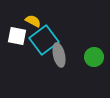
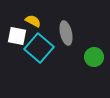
cyan square: moved 5 px left, 8 px down; rotated 12 degrees counterclockwise
gray ellipse: moved 7 px right, 22 px up
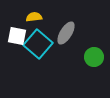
yellow semicircle: moved 1 px right, 4 px up; rotated 35 degrees counterclockwise
gray ellipse: rotated 45 degrees clockwise
cyan square: moved 1 px left, 4 px up
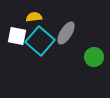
cyan square: moved 2 px right, 3 px up
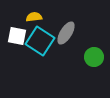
cyan square: rotated 8 degrees counterclockwise
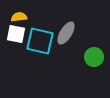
yellow semicircle: moved 15 px left
white square: moved 1 px left, 2 px up
cyan square: rotated 20 degrees counterclockwise
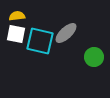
yellow semicircle: moved 2 px left, 1 px up
gray ellipse: rotated 15 degrees clockwise
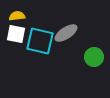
gray ellipse: rotated 10 degrees clockwise
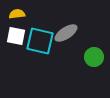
yellow semicircle: moved 2 px up
white square: moved 2 px down
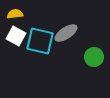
yellow semicircle: moved 2 px left
white square: rotated 18 degrees clockwise
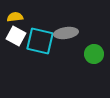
yellow semicircle: moved 3 px down
gray ellipse: rotated 25 degrees clockwise
green circle: moved 3 px up
